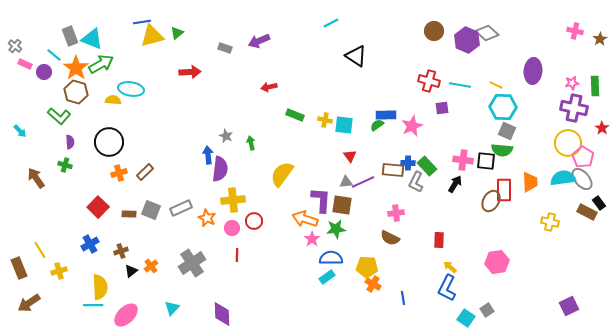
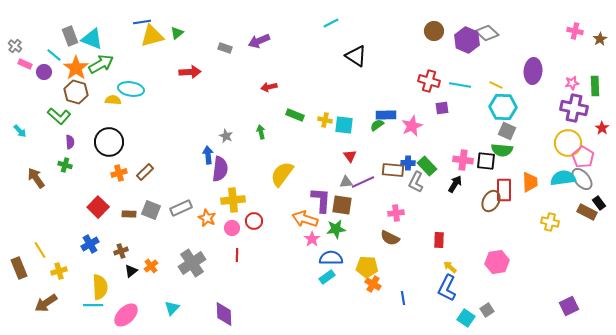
green arrow at (251, 143): moved 10 px right, 11 px up
brown arrow at (29, 303): moved 17 px right
purple diamond at (222, 314): moved 2 px right
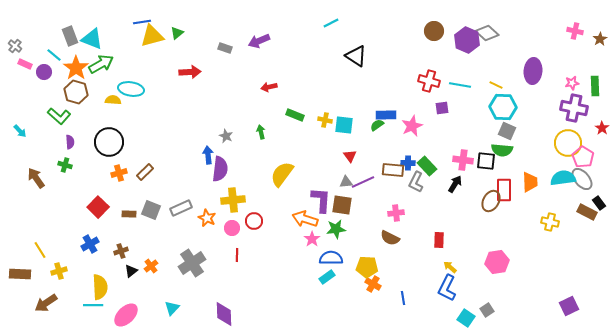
brown rectangle at (19, 268): moved 1 px right, 6 px down; rotated 65 degrees counterclockwise
